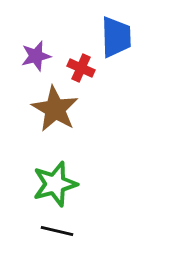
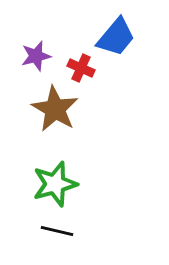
blue trapezoid: rotated 42 degrees clockwise
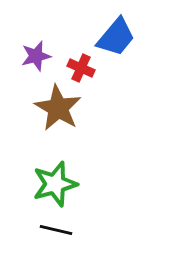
brown star: moved 3 px right, 1 px up
black line: moved 1 px left, 1 px up
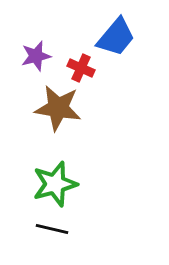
brown star: rotated 21 degrees counterclockwise
black line: moved 4 px left, 1 px up
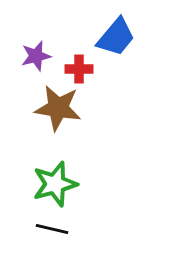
red cross: moved 2 px left, 1 px down; rotated 24 degrees counterclockwise
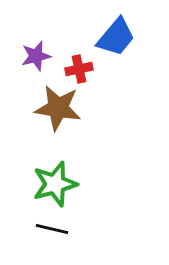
red cross: rotated 12 degrees counterclockwise
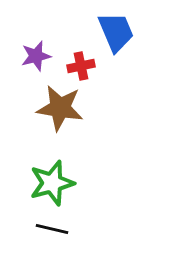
blue trapezoid: moved 5 px up; rotated 63 degrees counterclockwise
red cross: moved 2 px right, 3 px up
brown star: moved 2 px right
green star: moved 3 px left, 1 px up
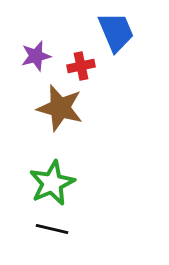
brown star: rotated 6 degrees clockwise
green star: rotated 9 degrees counterclockwise
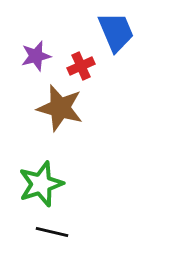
red cross: rotated 12 degrees counterclockwise
green star: moved 11 px left, 1 px down; rotated 6 degrees clockwise
black line: moved 3 px down
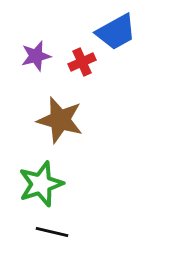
blue trapezoid: rotated 84 degrees clockwise
red cross: moved 1 px right, 4 px up
brown star: moved 12 px down
